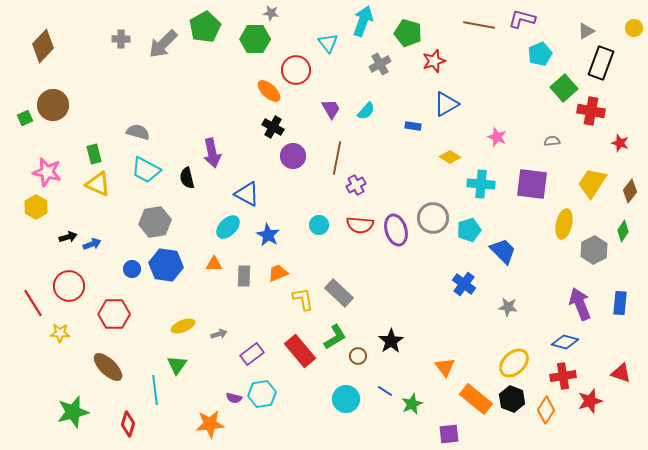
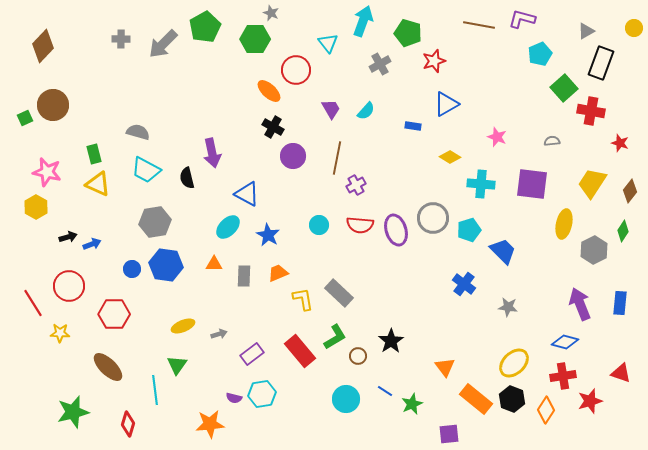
gray star at (271, 13): rotated 14 degrees clockwise
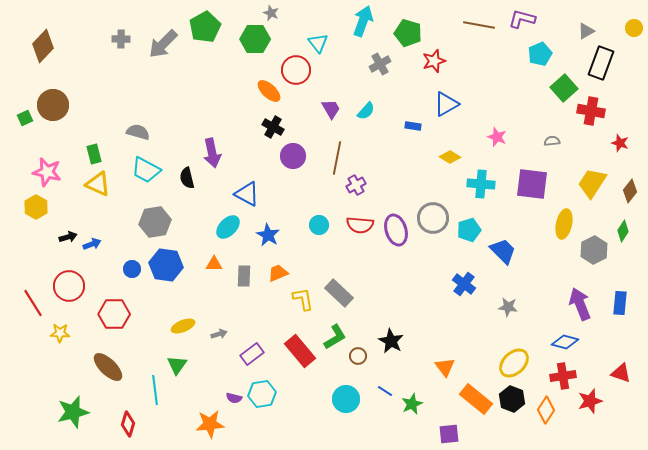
cyan triangle at (328, 43): moved 10 px left
black star at (391, 341): rotated 10 degrees counterclockwise
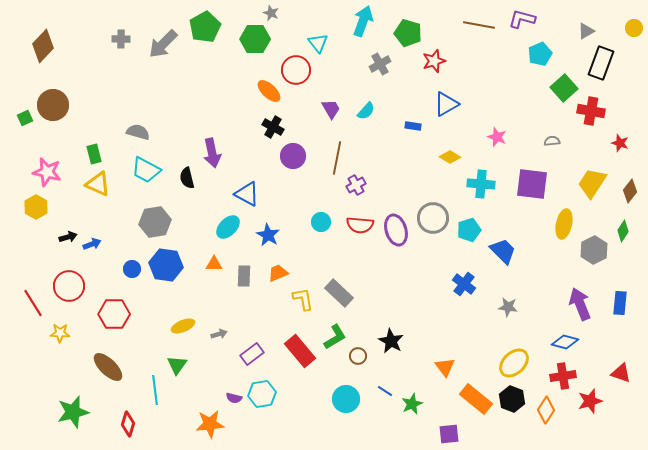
cyan circle at (319, 225): moved 2 px right, 3 px up
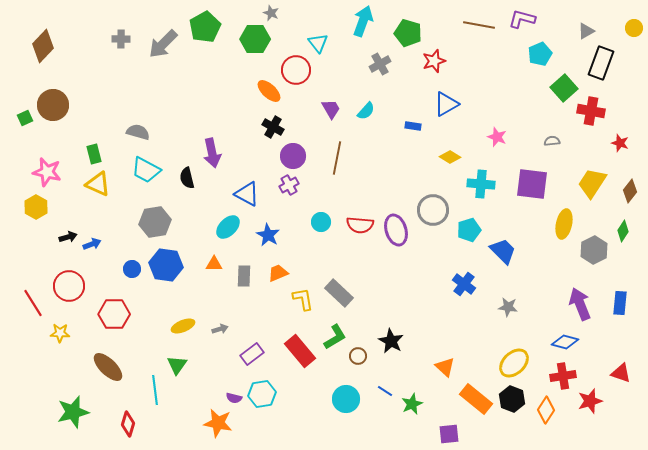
purple cross at (356, 185): moved 67 px left
gray circle at (433, 218): moved 8 px up
gray arrow at (219, 334): moved 1 px right, 5 px up
orange triangle at (445, 367): rotated 10 degrees counterclockwise
orange star at (210, 424): moved 8 px right, 1 px up; rotated 16 degrees clockwise
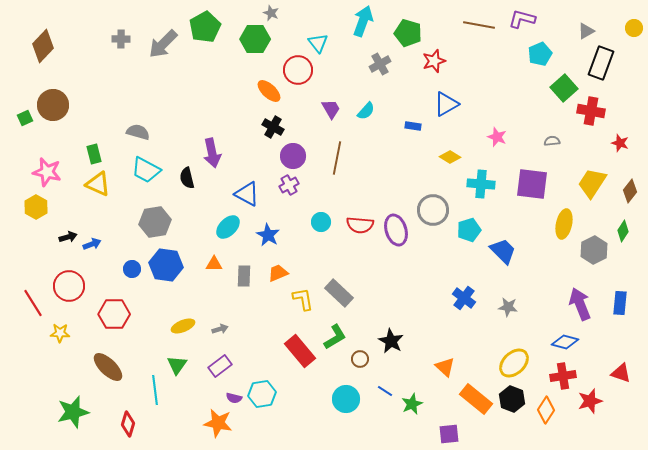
red circle at (296, 70): moved 2 px right
blue cross at (464, 284): moved 14 px down
purple rectangle at (252, 354): moved 32 px left, 12 px down
brown circle at (358, 356): moved 2 px right, 3 px down
